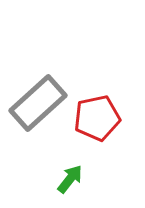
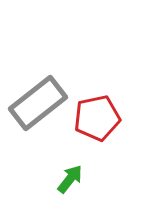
gray rectangle: rotated 4 degrees clockwise
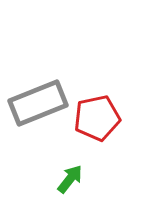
gray rectangle: rotated 16 degrees clockwise
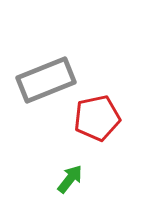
gray rectangle: moved 8 px right, 23 px up
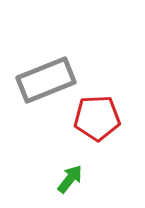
red pentagon: rotated 9 degrees clockwise
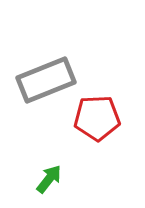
green arrow: moved 21 px left
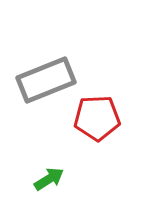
green arrow: rotated 20 degrees clockwise
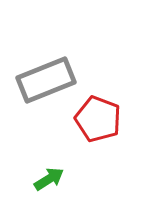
red pentagon: moved 1 px right, 1 px down; rotated 24 degrees clockwise
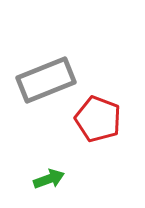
green arrow: rotated 12 degrees clockwise
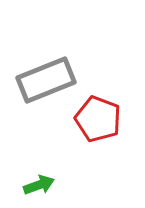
green arrow: moved 10 px left, 6 px down
